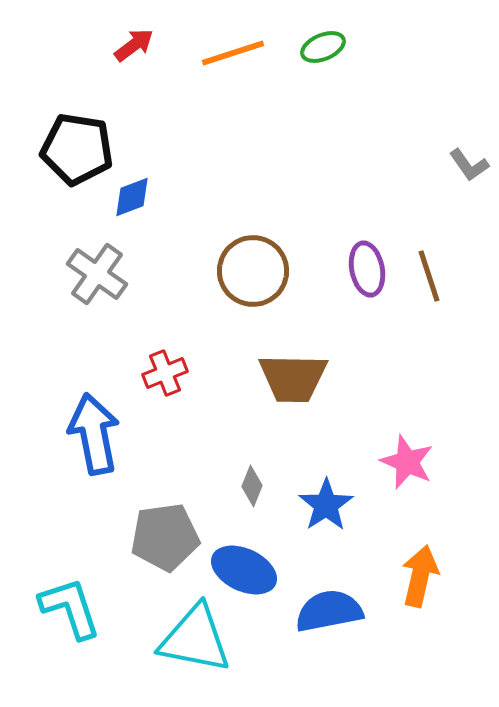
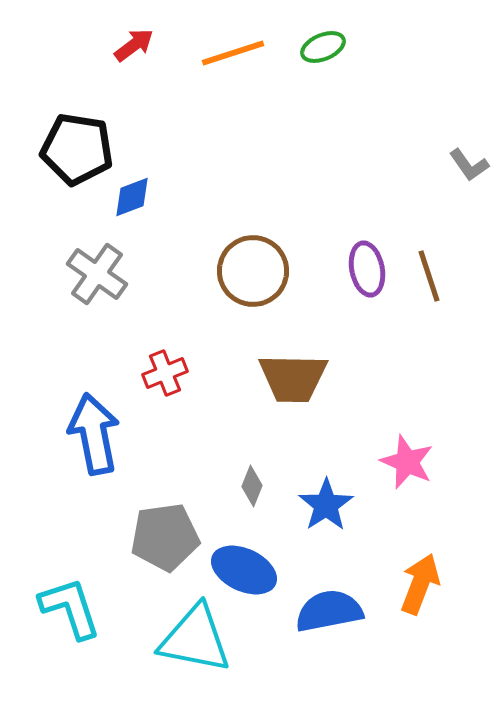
orange arrow: moved 8 px down; rotated 8 degrees clockwise
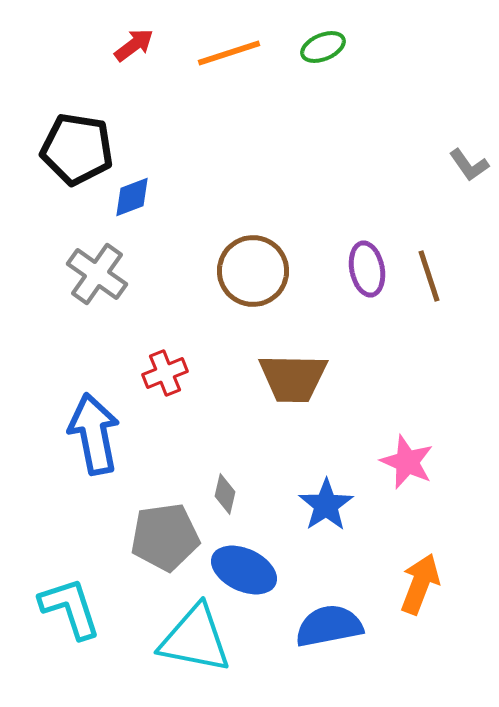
orange line: moved 4 px left
gray diamond: moved 27 px left, 8 px down; rotated 9 degrees counterclockwise
blue semicircle: moved 15 px down
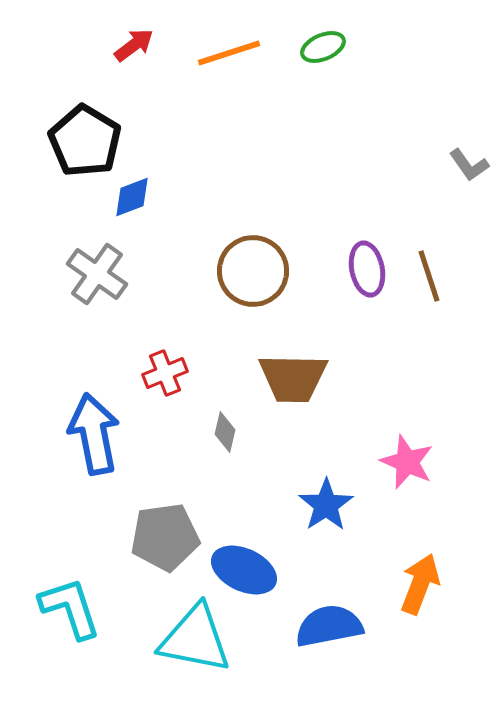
black pentagon: moved 8 px right, 8 px up; rotated 22 degrees clockwise
gray diamond: moved 62 px up
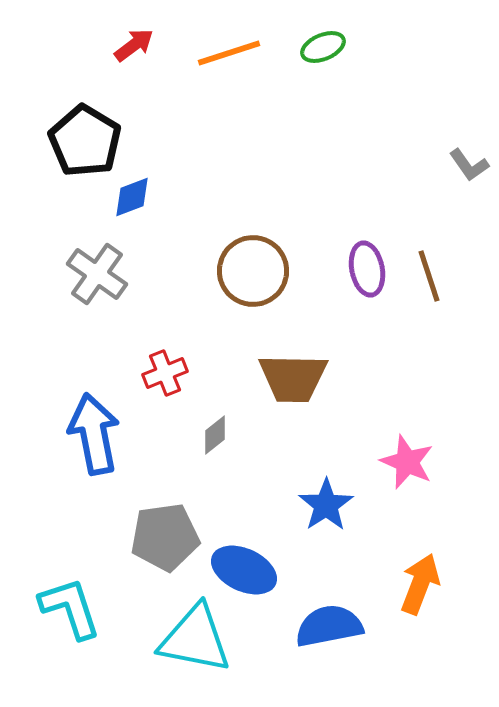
gray diamond: moved 10 px left, 3 px down; rotated 39 degrees clockwise
